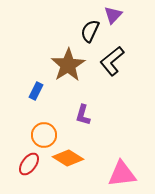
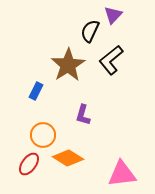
black L-shape: moved 1 px left, 1 px up
orange circle: moved 1 px left
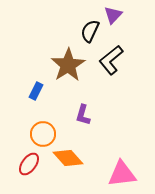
orange circle: moved 1 px up
orange diamond: rotated 16 degrees clockwise
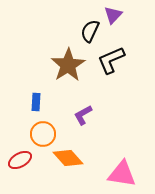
black L-shape: rotated 16 degrees clockwise
blue rectangle: moved 11 px down; rotated 24 degrees counterclockwise
purple L-shape: rotated 45 degrees clockwise
red ellipse: moved 9 px left, 4 px up; rotated 25 degrees clockwise
pink triangle: rotated 16 degrees clockwise
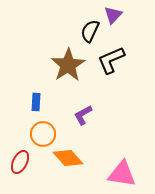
red ellipse: moved 2 px down; rotated 35 degrees counterclockwise
